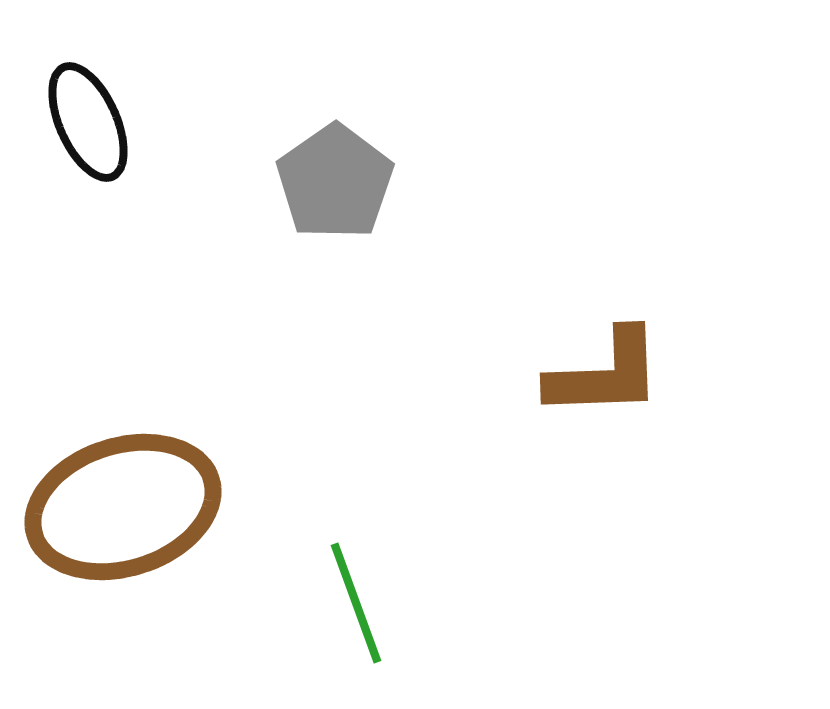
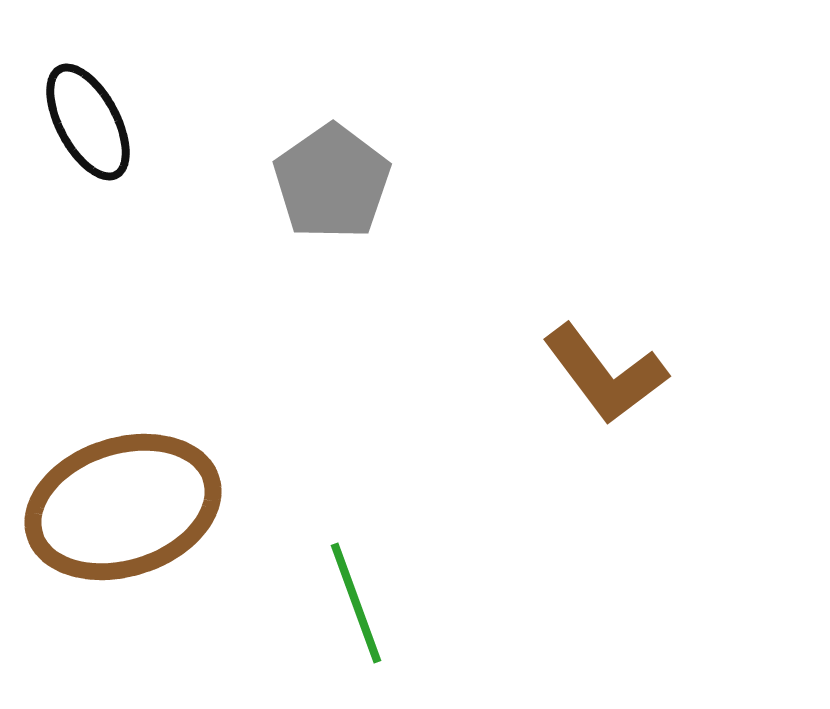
black ellipse: rotated 4 degrees counterclockwise
gray pentagon: moved 3 px left
brown L-shape: rotated 55 degrees clockwise
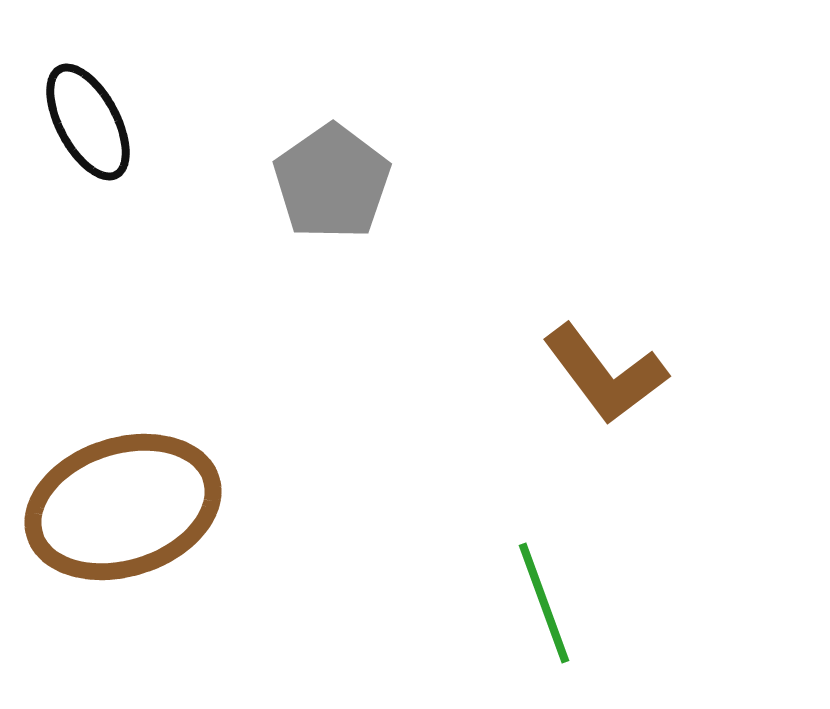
green line: moved 188 px right
